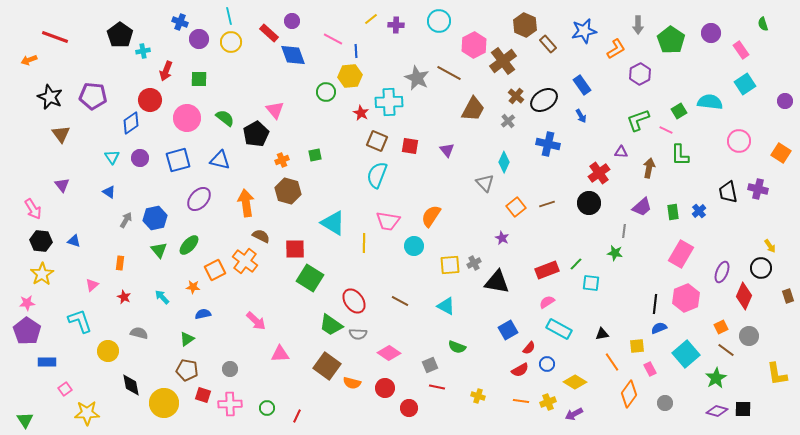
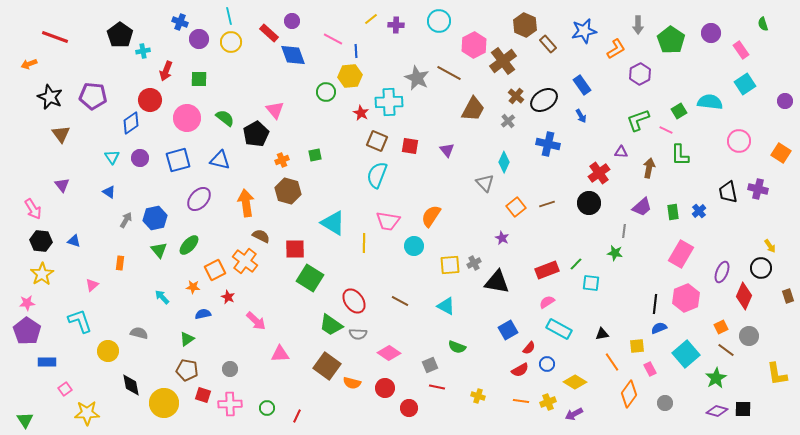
orange arrow at (29, 60): moved 4 px down
red star at (124, 297): moved 104 px right
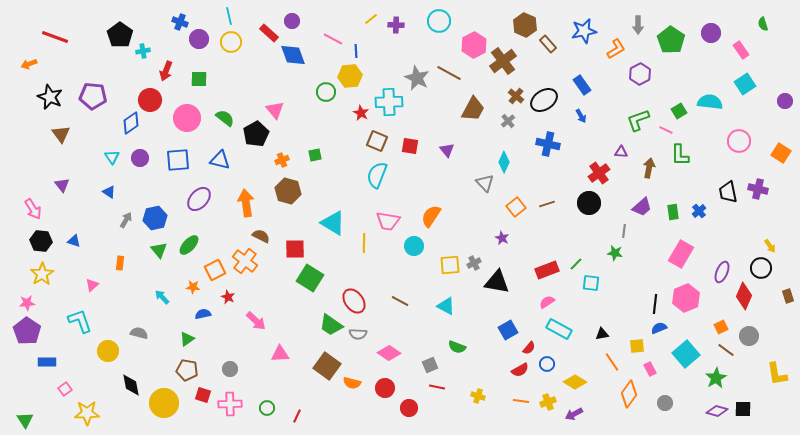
blue square at (178, 160): rotated 10 degrees clockwise
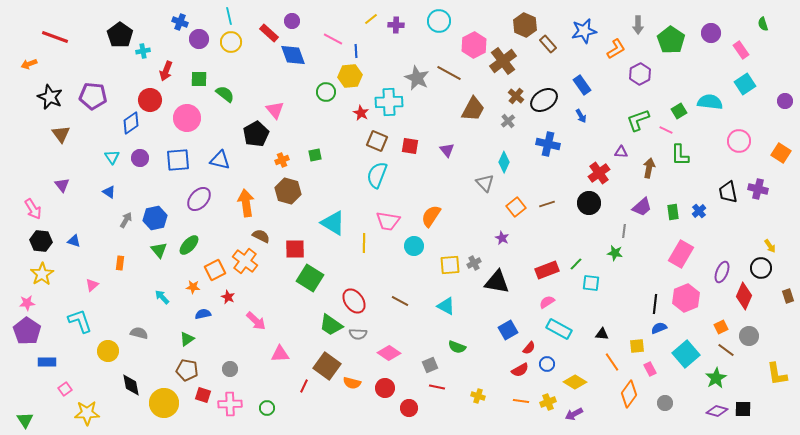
green semicircle at (225, 118): moved 24 px up
black triangle at (602, 334): rotated 16 degrees clockwise
red line at (297, 416): moved 7 px right, 30 px up
